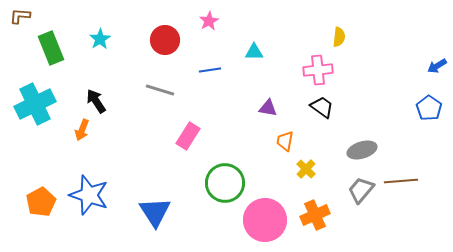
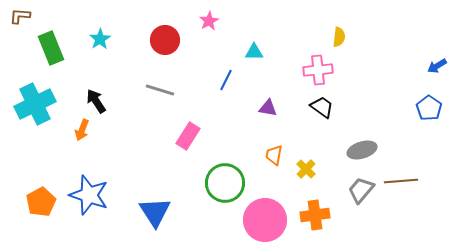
blue line: moved 16 px right, 10 px down; rotated 55 degrees counterclockwise
orange trapezoid: moved 11 px left, 14 px down
orange cross: rotated 16 degrees clockwise
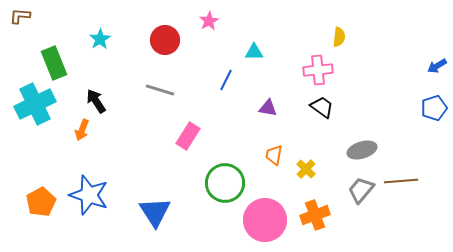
green rectangle: moved 3 px right, 15 px down
blue pentagon: moved 5 px right; rotated 20 degrees clockwise
orange cross: rotated 12 degrees counterclockwise
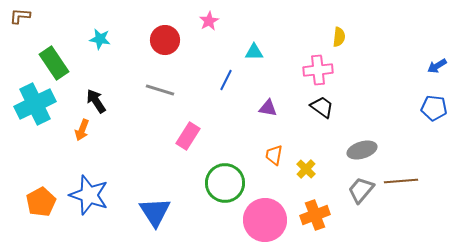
cyan star: rotated 30 degrees counterclockwise
green rectangle: rotated 12 degrees counterclockwise
blue pentagon: rotated 25 degrees clockwise
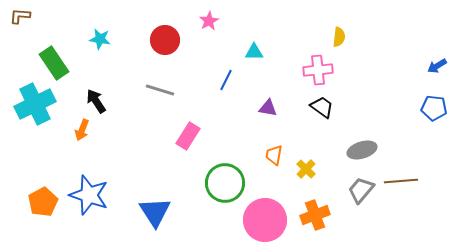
orange pentagon: moved 2 px right
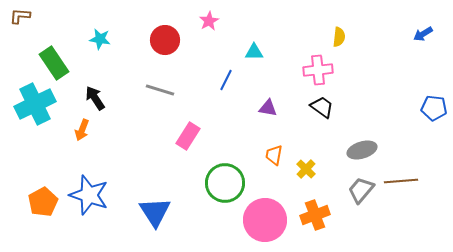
blue arrow: moved 14 px left, 32 px up
black arrow: moved 1 px left, 3 px up
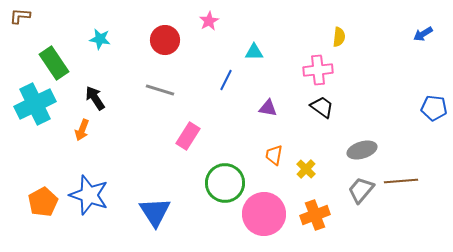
pink circle: moved 1 px left, 6 px up
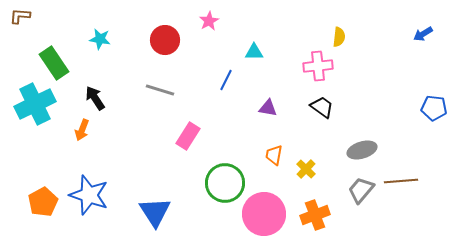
pink cross: moved 4 px up
